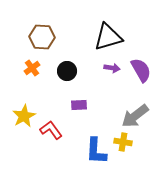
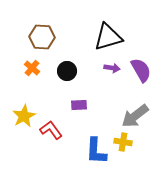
orange cross: rotated 14 degrees counterclockwise
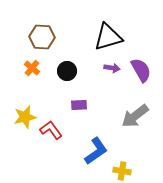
yellow star: moved 1 px right, 1 px down; rotated 15 degrees clockwise
yellow cross: moved 1 px left, 29 px down
blue L-shape: rotated 128 degrees counterclockwise
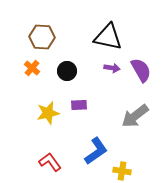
black triangle: rotated 28 degrees clockwise
yellow star: moved 23 px right, 4 px up
red L-shape: moved 1 px left, 32 px down
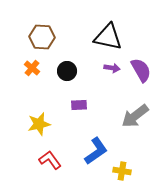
yellow star: moved 9 px left, 11 px down
red L-shape: moved 2 px up
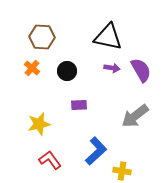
blue L-shape: rotated 8 degrees counterclockwise
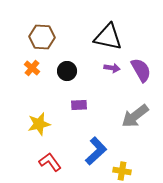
red L-shape: moved 2 px down
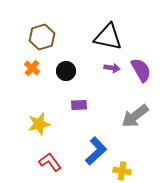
brown hexagon: rotated 20 degrees counterclockwise
black circle: moved 1 px left
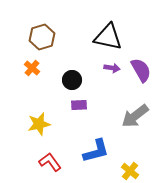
black circle: moved 6 px right, 9 px down
blue L-shape: rotated 28 degrees clockwise
yellow cross: moved 8 px right; rotated 30 degrees clockwise
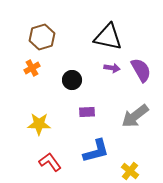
orange cross: rotated 21 degrees clockwise
purple rectangle: moved 8 px right, 7 px down
yellow star: rotated 15 degrees clockwise
